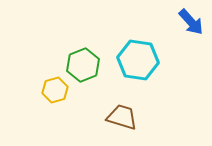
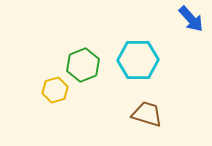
blue arrow: moved 3 px up
cyan hexagon: rotated 9 degrees counterclockwise
brown trapezoid: moved 25 px right, 3 px up
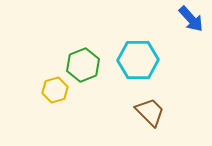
brown trapezoid: moved 3 px right, 2 px up; rotated 28 degrees clockwise
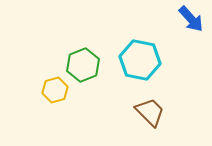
cyan hexagon: moved 2 px right; rotated 12 degrees clockwise
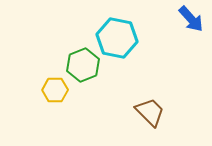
cyan hexagon: moved 23 px left, 22 px up
yellow hexagon: rotated 15 degrees clockwise
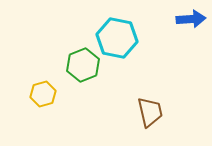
blue arrow: rotated 52 degrees counterclockwise
yellow hexagon: moved 12 px left, 4 px down; rotated 15 degrees counterclockwise
brown trapezoid: rotated 32 degrees clockwise
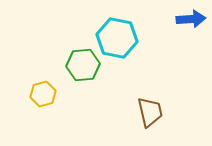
green hexagon: rotated 16 degrees clockwise
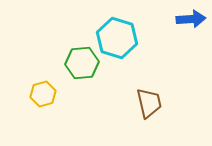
cyan hexagon: rotated 6 degrees clockwise
green hexagon: moved 1 px left, 2 px up
brown trapezoid: moved 1 px left, 9 px up
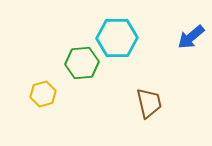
blue arrow: moved 18 px down; rotated 144 degrees clockwise
cyan hexagon: rotated 18 degrees counterclockwise
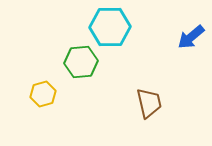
cyan hexagon: moved 7 px left, 11 px up
green hexagon: moved 1 px left, 1 px up
